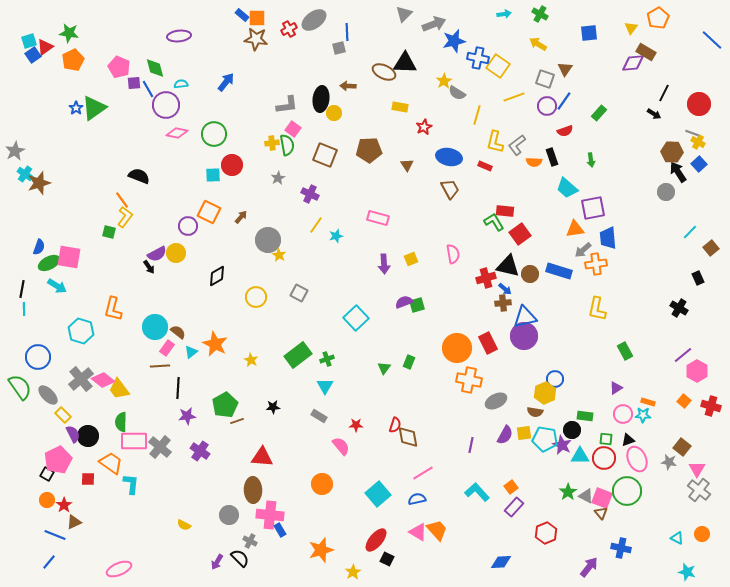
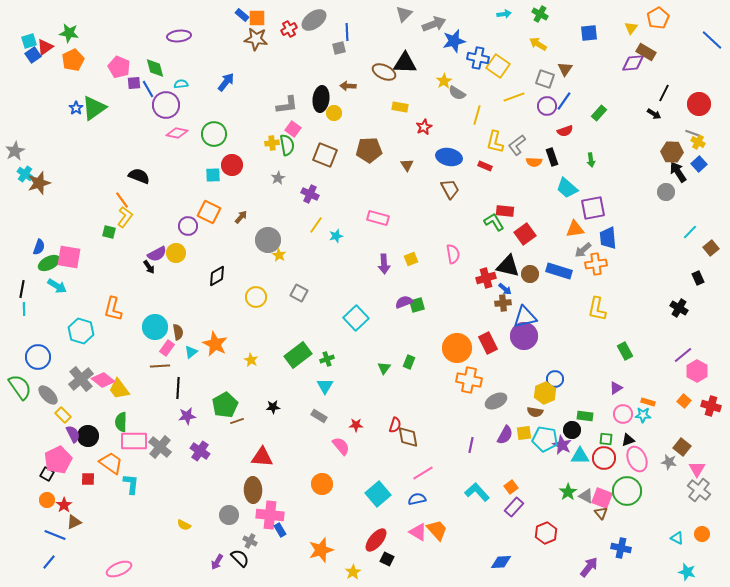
red square at (520, 234): moved 5 px right
brown semicircle at (178, 332): rotated 42 degrees clockwise
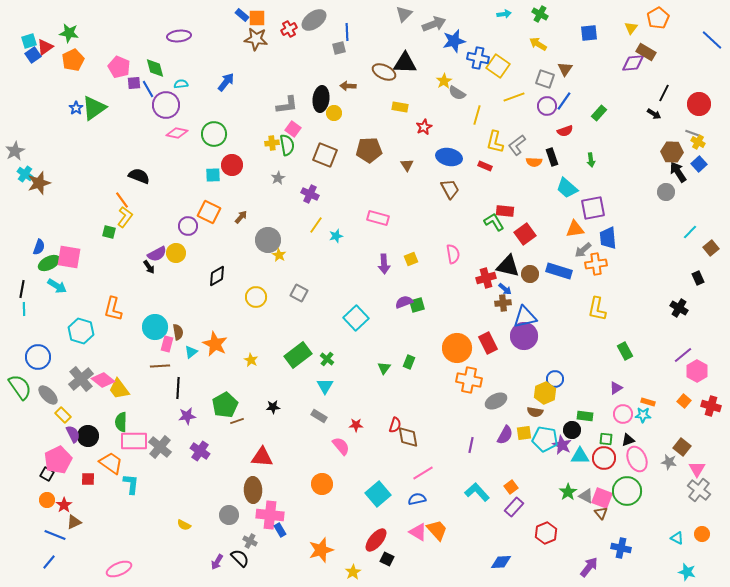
pink rectangle at (167, 348): moved 4 px up; rotated 21 degrees counterclockwise
green cross at (327, 359): rotated 32 degrees counterclockwise
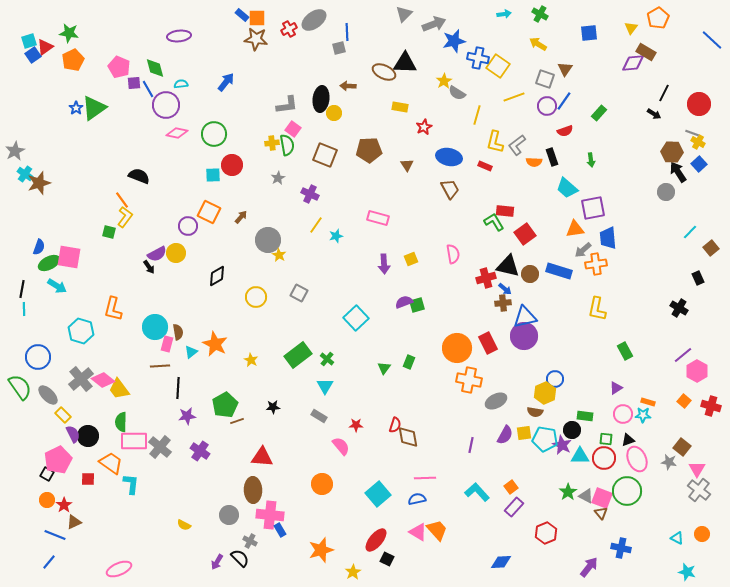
pink line at (423, 473): moved 2 px right, 5 px down; rotated 30 degrees clockwise
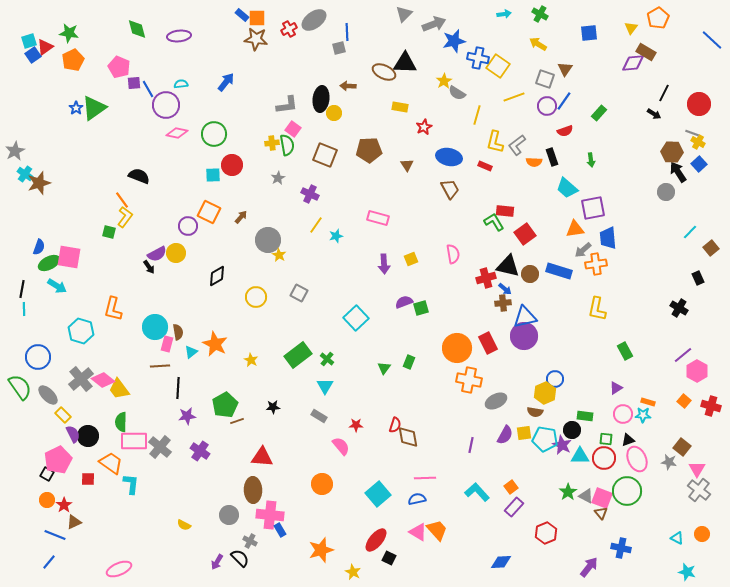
green diamond at (155, 68): moved 18 px left, 39 px up
green square at (417, 305): moved 4 px right, 3 px down
black square at (387, 559): moved 2 px right, 1 px up
yellow star at (353, 572): rotated 14 degrees counterclockwise
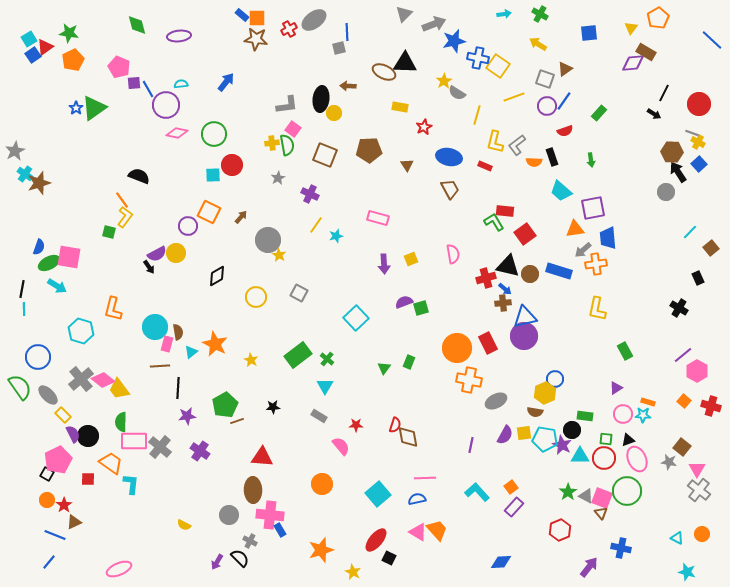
green diamond at (137, 29): moved 4 px up
cyan square at (29, 41): moved 2 px up; rotated 14 degrees counterclockwise
brown triangle at (565, 69): rotated 21 degrees clockwise
cyan trapezoid at (567, 188): moved 6 px left, 3 px down
red hexagon at (546, 533): moved 14 px right, 3 px up
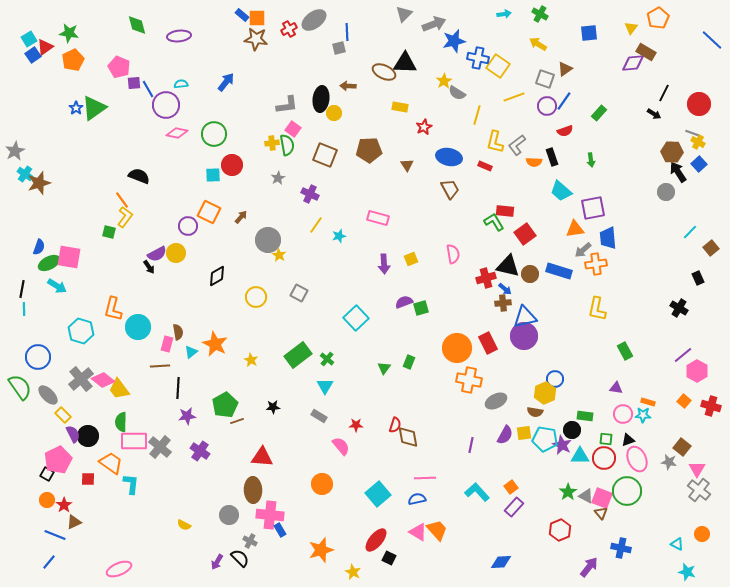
cyan star at (336, 236): moved 3 px right
cyan circle at (155, 327): moved 17 px left
purple triangle at (616, 388): rotated 40 degrees clockwise
cyan triangle at (677, 538): moved 6 px down
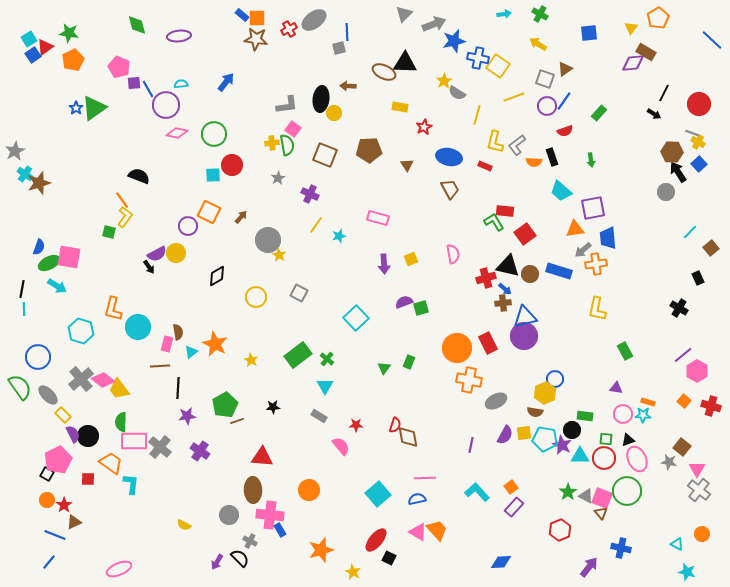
orange circle at (322, 484): moved 13 px left, 6 px down
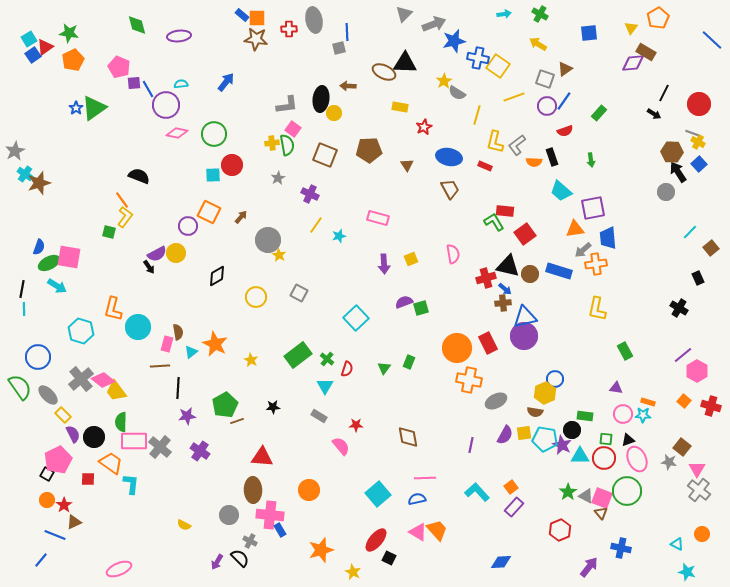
gray ellipse at (314, 20): rotated 65 degrees counterclockwise
red cross at (289, 29): rotated 28 degrees clockwise
yellow trapezoid at (119, 389): moved 3 px left, 2 px down
red semicircle at (395, 425): moved 48 px left, 56 px up
black circle at (88, 436): moved 6 px right, 1 px down
blue line at (49, 562): moved 8 px left, 2 px up
